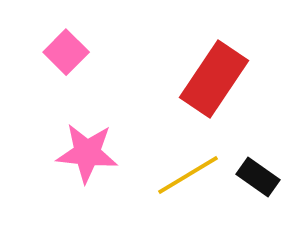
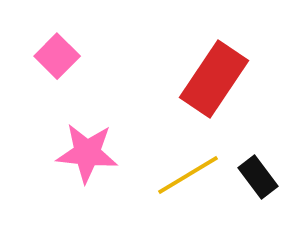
pink square: moved 9 px left, 4 px down
black rectangle: rotated 18 degrees clockwise
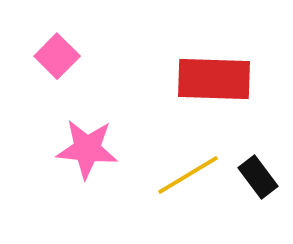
red rectangle: rotated 58 degrees clockwise
pink star: moved 4 px up
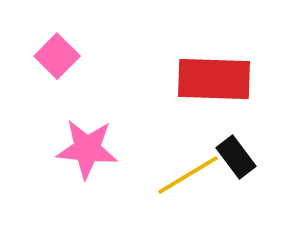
black rectangle: moved 22 px left, 20 px up
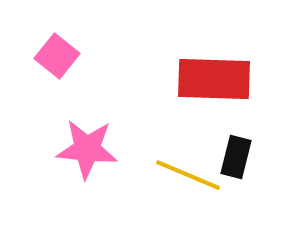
pink square: rotated 6 degrees counterclockwise
black rectangle: rotated 51 degrees clockwise
yellow line: rotated 54 degrees clockwise
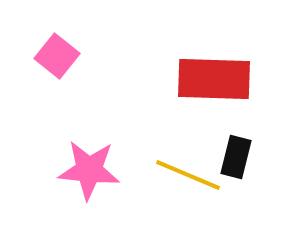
pink star: moved 2 px right, 21 px down
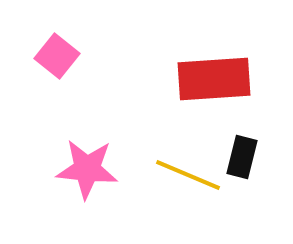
red rectangle: rotated 6 degrees counterclockwise
black rectangle: moved 6 px right
pink star: moved 2 px left, 1 px up
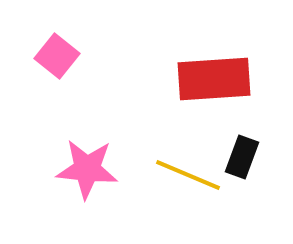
black rectangle: rotated 6 degrees clockwise
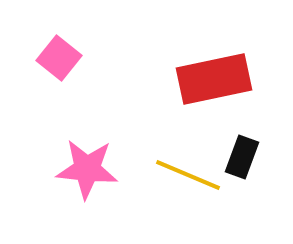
pink square: moved 2 px right, 2 px down
red rectangle: rotated 8 degrees counterclockwise
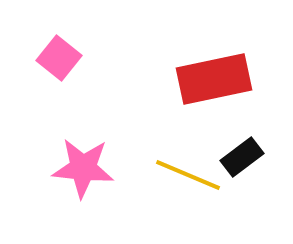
black rectangle: rotated 33 degrees clockwise
pink star: moved 4 px left, 1 px up
